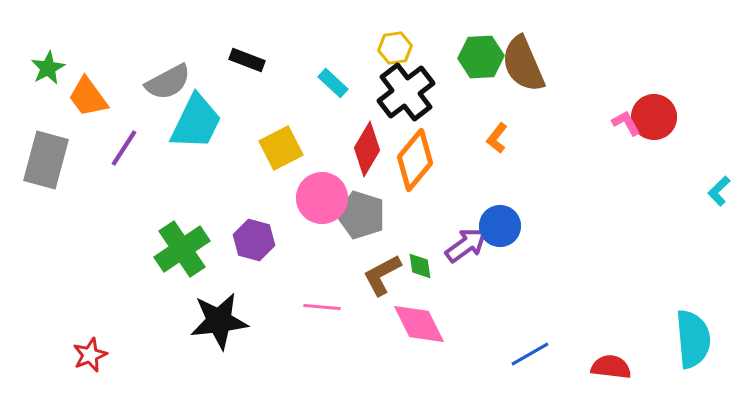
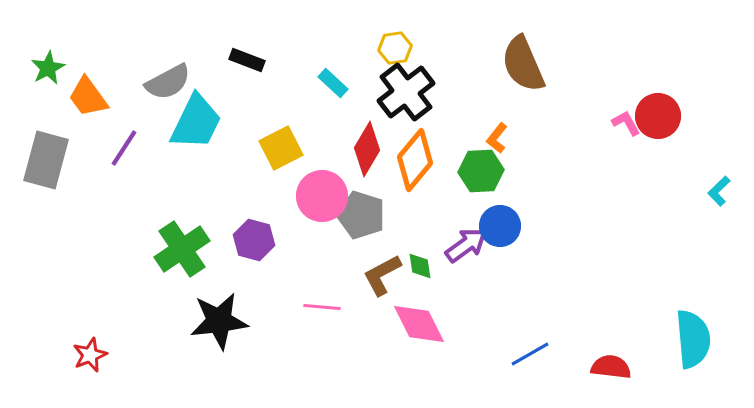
green hexagon: moved 114 px down
red circle: moved 4 px right, 1 px up
pink circle: moved 2 px up
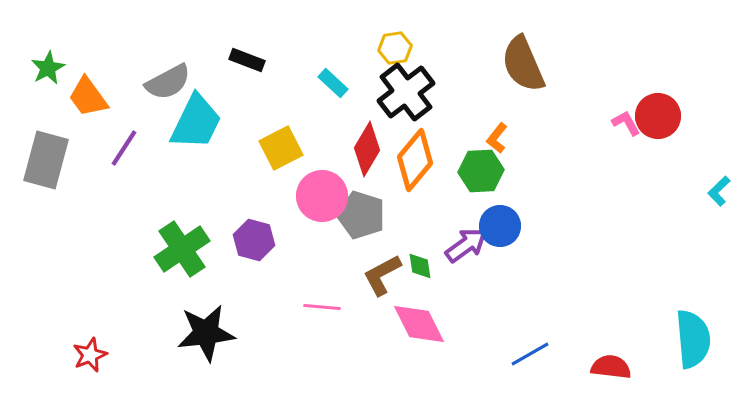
black star: moved 13 px left, 12 px down
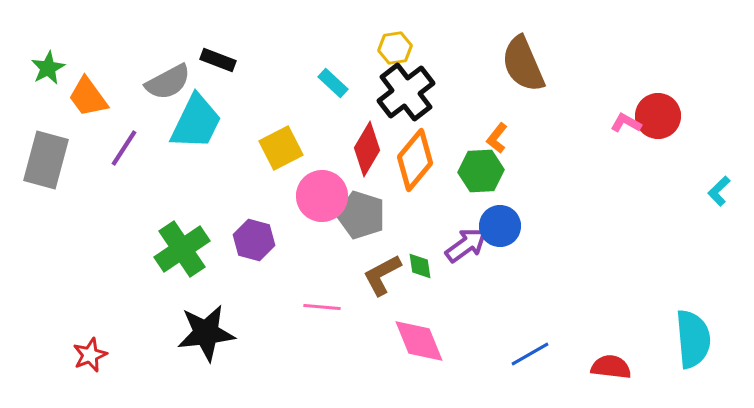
black rectangle: moved 29 px left
pink L-shape: rotated 32 degrees counterclockwise
pink diamond: moved 17 px down; rotated 4 degrees clockwise
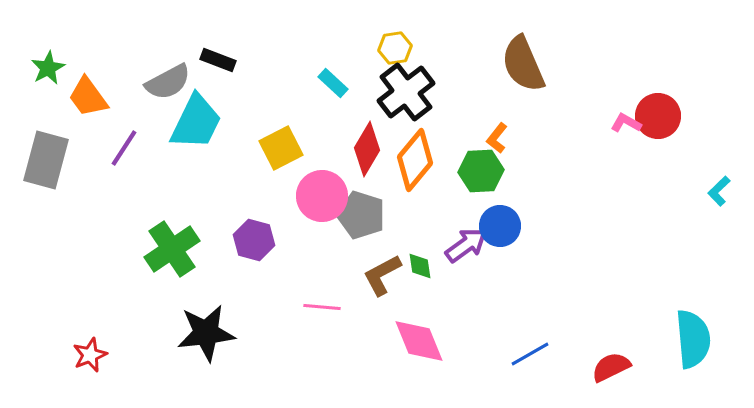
green cross: moved 10 px left
red semicircle: rotated 33 degrees counterclockwise
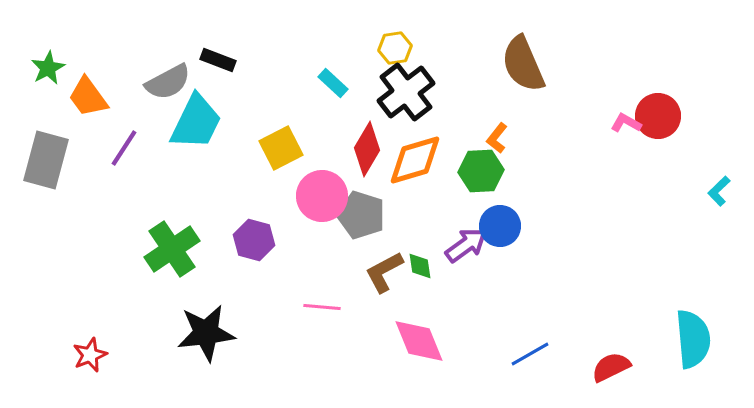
orange diamond: rotated 34 degrees clockwise
brown L-shape: moved 2 px right, 3 px up
